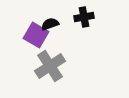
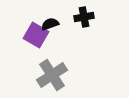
gray cross: moved 2 px right, 9 px down
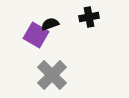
black cross: moved 5 px right
gray cross: rotated 12 degrees counterclockwise
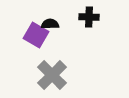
black cross: rotated 12 degrees clockwise
black semicircle: rotated 18 degrees clockwise
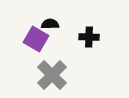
black cross: moved 20 px down
purple square: moved 4 px down
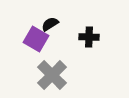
black semicircle: rotated 30 degrees counterclockwise
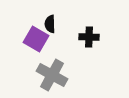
black semicircle: rotated 60 degrees counterclockwise
gray cross: rotated 16 degrees counterclockwise
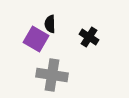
black cross: rotated 30 degrees clockwise
gray cross: rotated 20 degrees counterclockwise
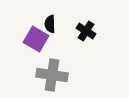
black cross: moved 3 px left, 6 px up
